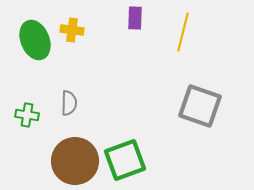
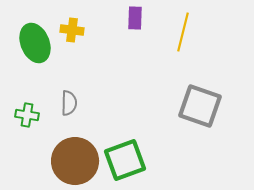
green ellipse: moved 3 px down
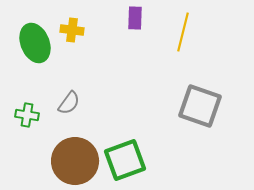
gray semicircle: rotated 35 degrees clockwise
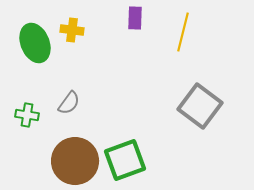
gray square: rotated 18 degrees clockwise
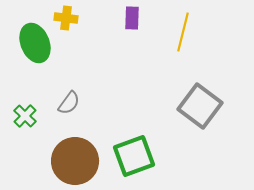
purple rectangle: moved 3 px left
yellow cross: moved 6 px left, 12 px up
green cross: moved 2 px left, 1 px down; rotated 35 degrees clockwise
green square: moved 9 px right, 4 px up
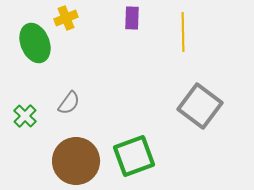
yellow cross: rotated 30 degrees counterclockwise
yellow line: rotated 15 degrees counterclockwise
brown circle: moved 1 px right
